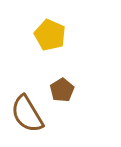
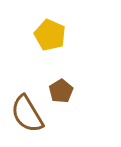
brown pentagon: moved 1 px left, 1 px down
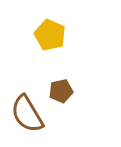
brown pentagon: rotated 20 degrees clockwise
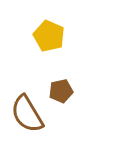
yellow pentagon: moved 1 px left, 1 px down
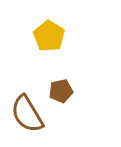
yellow pentagon: rotated 8 degrees clockwise
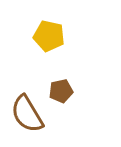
yellow pentagon: rotated 20 degrees counterclockwise
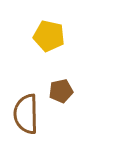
brown semicircle: moved 1 px left; rotated 30 degrees clockwise
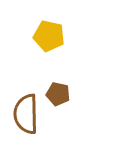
brown pentagon: moved 3 px left, 3 px down; rotated 25 degrees clockwise
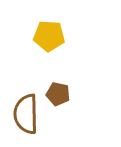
yellow pentagon: rotated 8 degrees counterclockwise
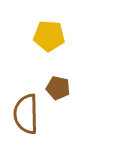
brown pentagon: moved 6 px up
